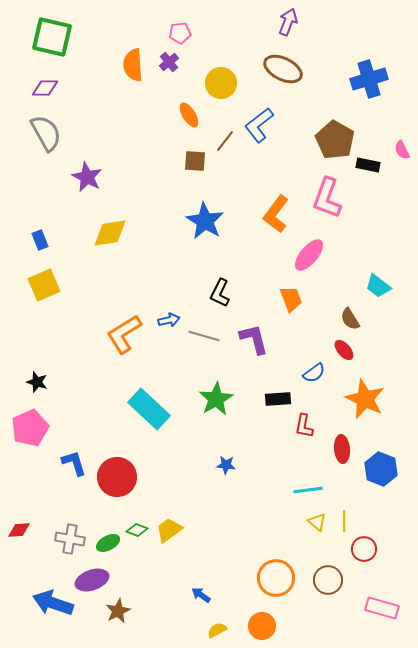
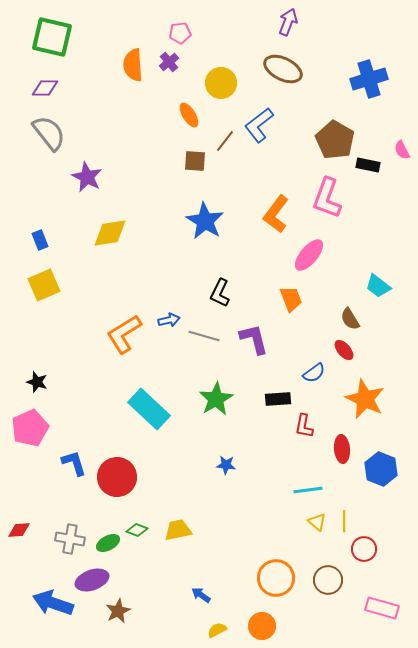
gray semicircle at (46, 133): moved 3 px right; rotated 9 degrees counterclockwise
yellow trapezoid at (169, 530): moved 9 px right; rotated 24 degrees clockwise
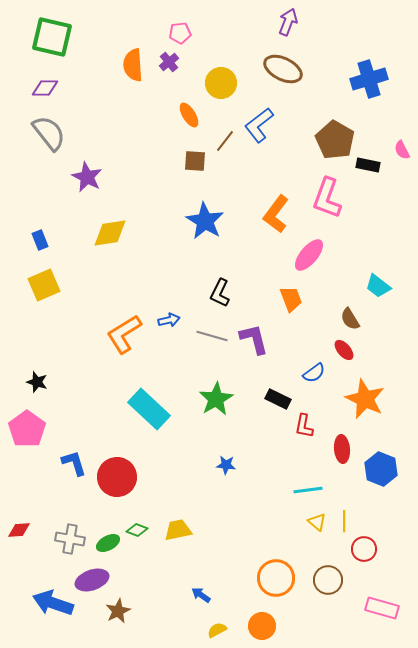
gray line at (204, 336): moved 8 px right
black rectangle at (278, 399): rotated 30 degrees clockwise
pink pentagon at (30, 428): moved 3 px left, 1 px down; rotated 12 degrees counterclockwise
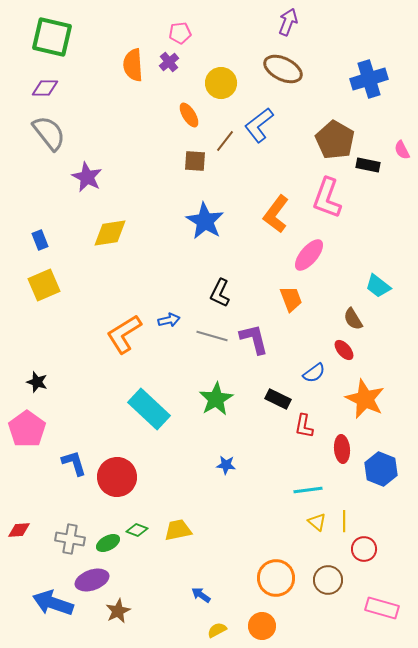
brown semicircle at (350, 319): moved 3 px right
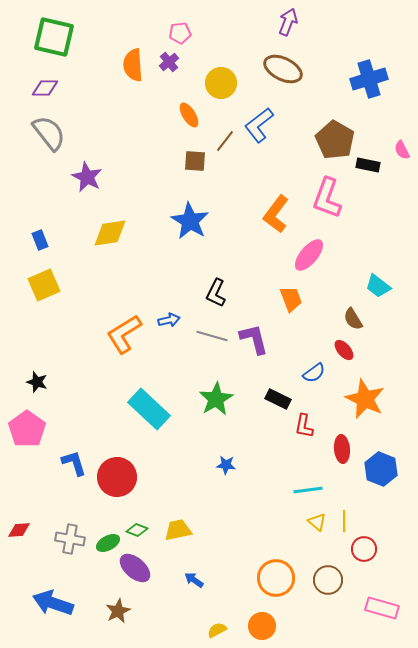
green square at (52, 37): moved 2 px right
blue star at (205, 221): moved 15 px left
black L-shape at (220, 293): moved 4 px left
purple ellipse at (92, 580): moved 43 px right, 12 px up; rotated 60 degrees clockwise
blue arrow at (201, 595): moved 7 px left, 15 px up
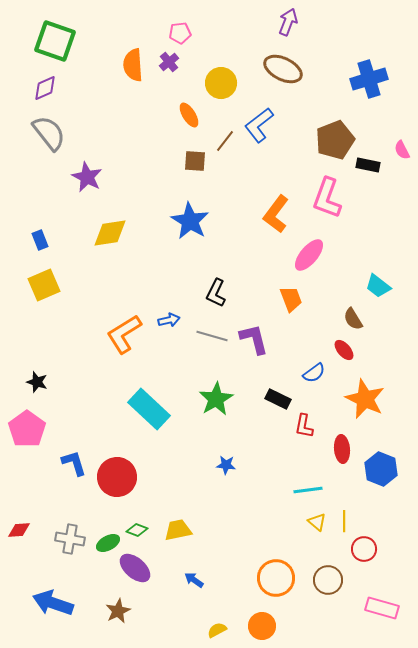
green square at (54, 37): moved 1 px right, 4 px down; rotated 6 degrees clockwise
purple diamond at (45, 88): rotated 24 degrees counterclockwise
brown pentagon at (335, 140): rotated 21 degrees clockwise
